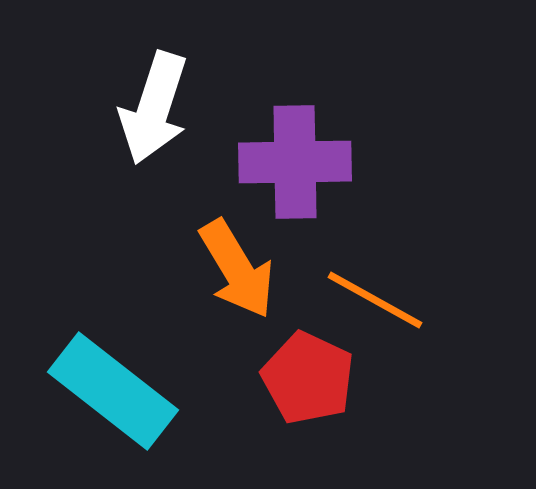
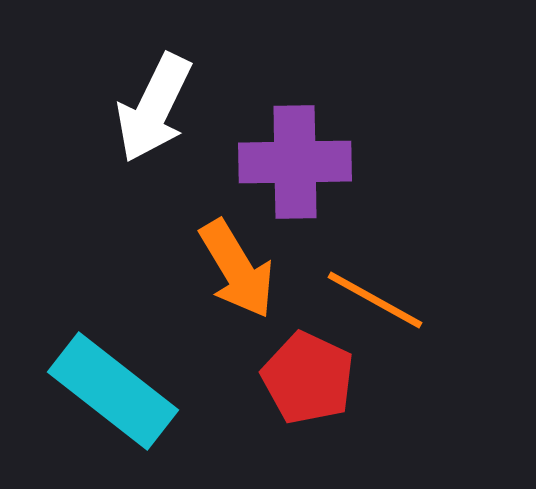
white arrow: rotated 8 degrees clockwise
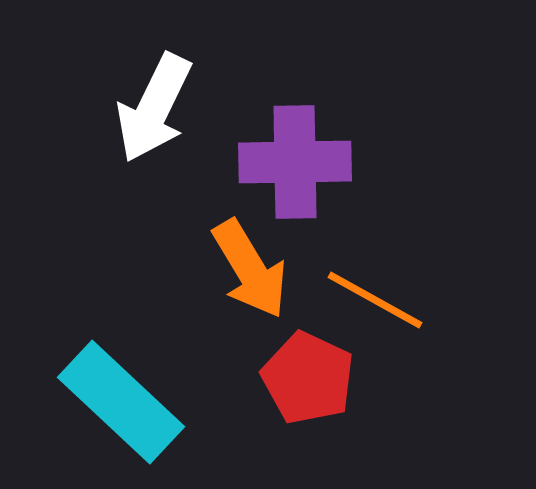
orange arrow: moved 13 px right
cyan rectangle: moved 8 px right, 11 px down; rotated 5 degrees clockwise
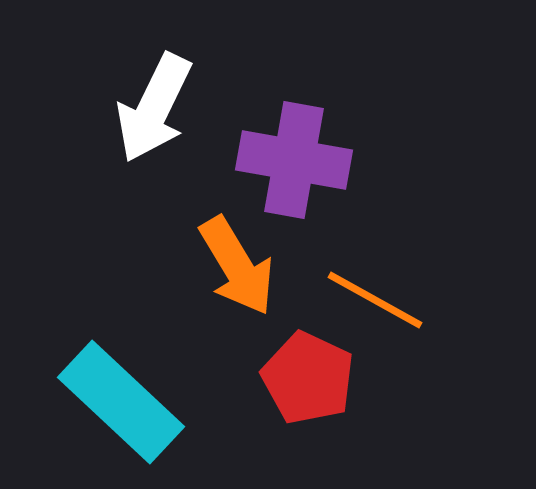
purple cross: moved 1 px left, 2 px up; rotated 11 degrees clockwise
orange arrow: moved 13 px left, 3 px up
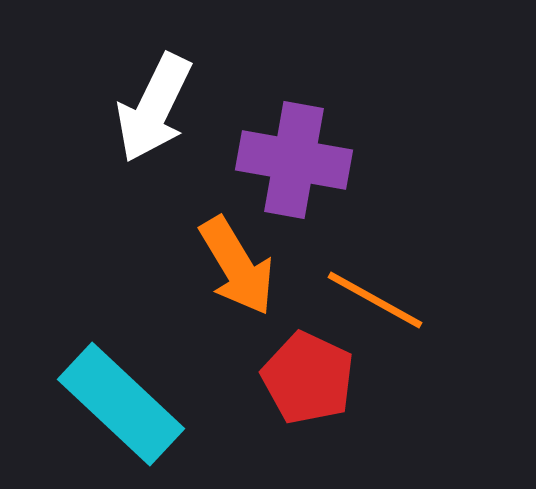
cyan rectangle: moved 2 px down
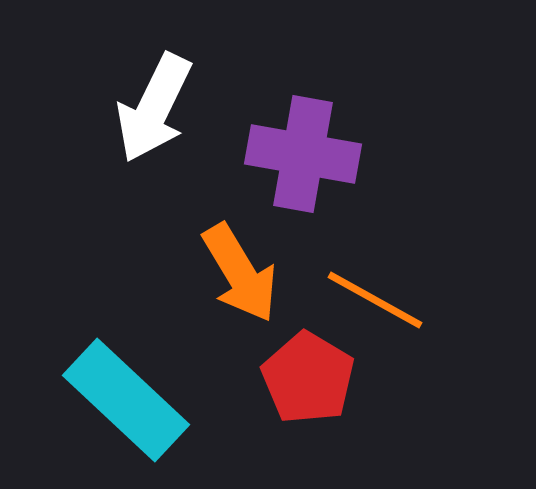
purple cross: moved 9 px right, 6 px up
orange arrow: moved 3 px right, 7 px down
red pentagon: rotated 6 degrees clockwise
cyan rectangle: moved 5 px right, 4 px up
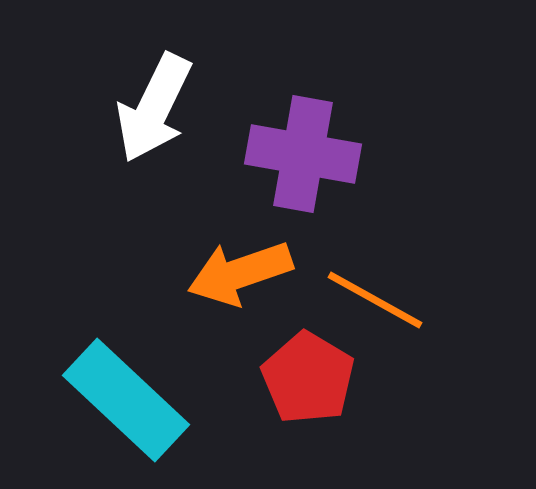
orange arrow: rotated 102 degrees clockwise
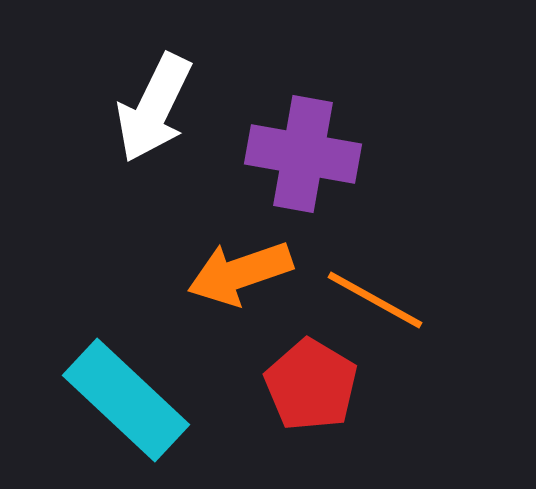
red pentagon: moved 3 px right, 7 px down
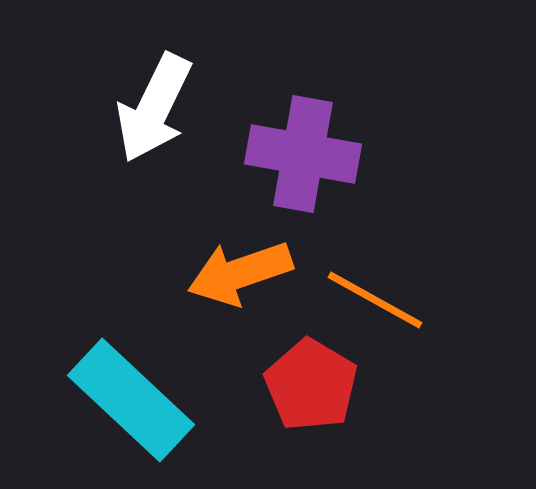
cyan rectangle: moved 5 px right
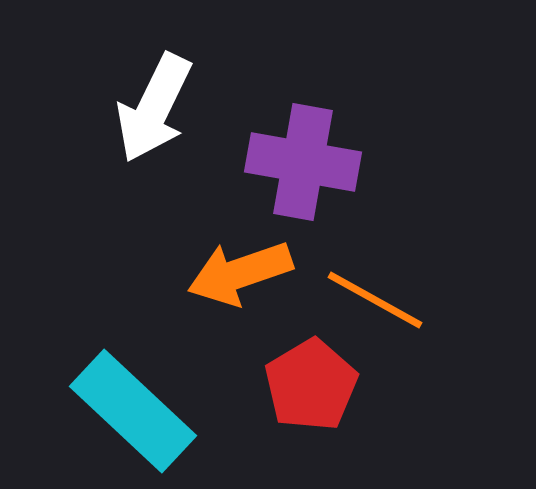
purple cross: moved 8 px down
red pentagon: rotated 10 degrees clockwise
cyan rectangle: moved 2 px right, 11 px down
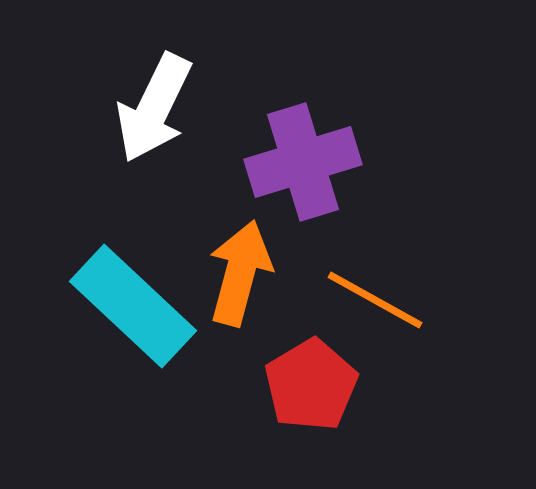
purple cross: rotated 27 degrees counterclockwise
orange arrow: rotated 124 degrees clockwise
cyan rectangle: moved 105 px up
